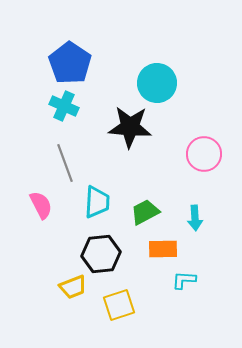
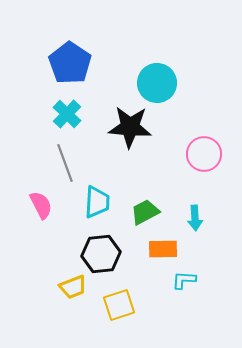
cyan cross: moved 3 px right, 8 px down; rotated 20 degrees clockwise
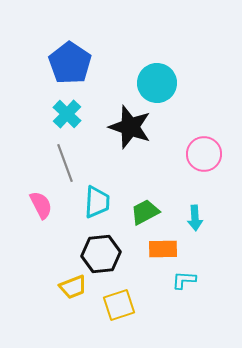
black star: rotated 15 degrees clockwise
